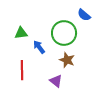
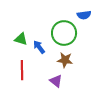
blue semicircle: rotated 48 degrees counterclockwise
green triangle: moved 6 px down; rotated 24 degrees clockwise
brown star: moved 2 px left; rotated 14 degrees counterclockwise
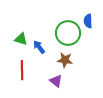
blue semicircle: moved 4 px right, 6 px down; rotated 96 degrees clockwise
green circle: moved 4 px right
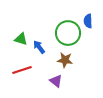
red line: rotated 72 degrees clockwise
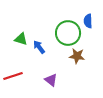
brown star: moved 12 px right, 4 px up
red line: moved 9 px left, 6 px down
purple triangle: moved 5 px left, 1 px up
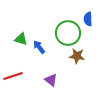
blue semicircle: moved 2 px up
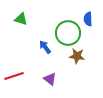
green triangle: moved 20 px up
blue arrow: moved 6 px right
red line: moved 1 px right
purple triangle: moved 1 px left, 1 px up
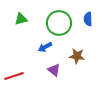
green triangle: rotated 32 degrees counterclockwise
green circle: moved 9 px left, 10 px up
blue arrow: rotated 80 degrees counterclockwise
purple triangle: moved 4 px right, 9 px up
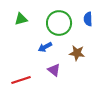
brown star: moved 3 px up
red line: moved 7 px right, 4 px down
